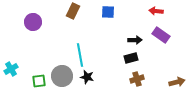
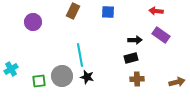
brown cross: rotated 16 degrees clockwise
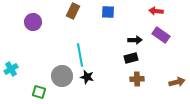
green square: moved 11 px down; rotated 24 degrees clockwise
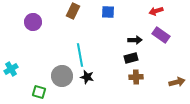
red arrow: rotated 24 degrees counterclockwise
brown cross: moved 1 px left, 2 px up
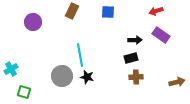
brown rectangle: moved 1 px left
green square: moved 15 px left
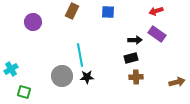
purple rectangle: moved 4 px left, 1 px up
black star: rotated 16 degrees counterclockwise
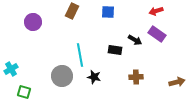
black arrow: rotated 32 degrees clockwise
black rectangle: moved 16 px left, 8 px up; rotated 24 degrees clockwise
black star: moved 7 px right; rotated 16 degrees clockwise
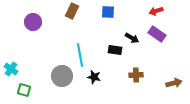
black arrow: moved 3 px left, 2 px up
cyan cross: rotated 24 degrees counterclockwise
brown cross: moved 2 px up
brown arrow: moved 3 px left, 1 px down
green square: moved 2 px up
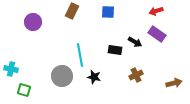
black arrow: moved 3 px right, 4 px down
cyan cross: rotated 24 degrees counterclockwise
brown cross: rotated 24 degrees counterclockwise
